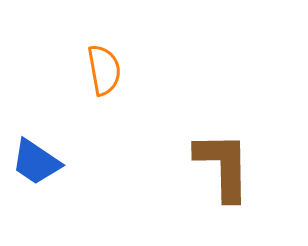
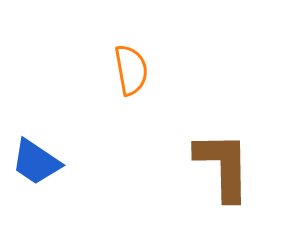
orange semicircle: moved 27 px right
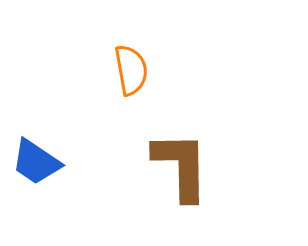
brown L-shape: moved 42 px left
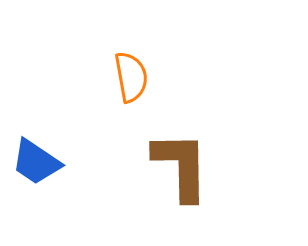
orange semicircle: moved 7 px down
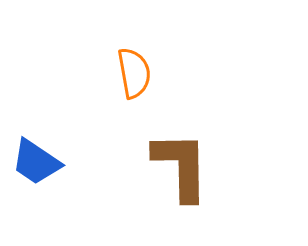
orange semicircle: moved 3 px right, 4 px up
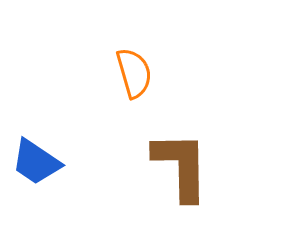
orange semicircle: rotated 6 degrees counterclockwise
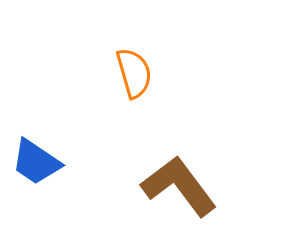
brown L-shape: moved 2 px left, 20 px down; rotated 36 degrees counterclockwise
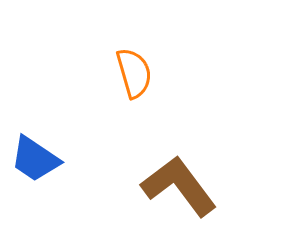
blue trapezoid: moved 1 px left, 3 px up
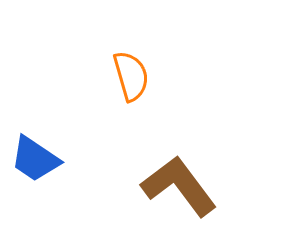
orange semicircle: moved 3 px left, 3 px down
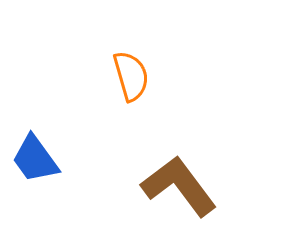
blue trapezoid: rotated 20 degrees clockwise
